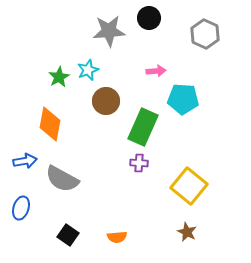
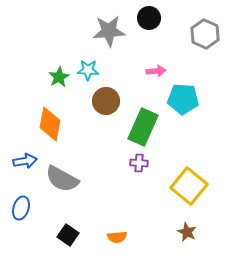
cyan star: rotated 25 degrees clockwise
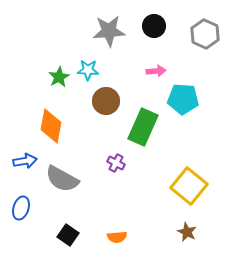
black circle: moved 5 px right, 8 px down
orange diamond: moved 1 px right, 2 px down
purple cross: moved 23 px left; rotated 24 degrees clockwise
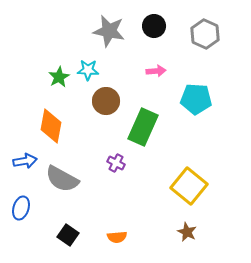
gray star: rotated 16 degrees clockwise
cyan pentagon: moved 13 px right
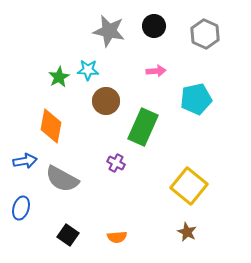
cyan pentagon: rotated 16 degrees counterclockwise
